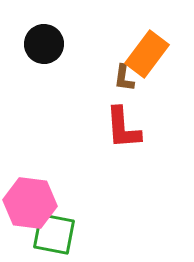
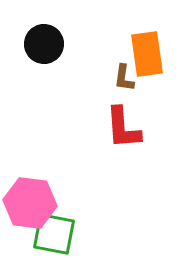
orange rectangle: rotated 45 degrees counterclockwise
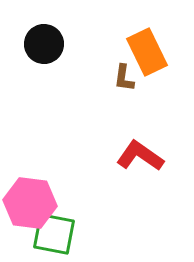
orange rectangle: moved 2 px up; rotated 18 degrees counterclockwise
red L-shape: moved 17 px right, 28 px down; rotated 129 degrees clockwise
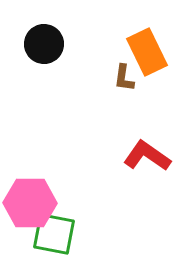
red L-shape: moved 7 px right
pink hexagon: rotated 6 degrees counterclockwise
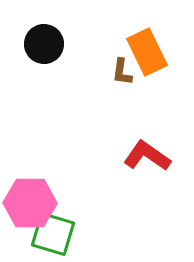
brown L-shape: moved 2 px left, 6 px up
green square: moved 1 px left; rotated 6 degrees clockwise
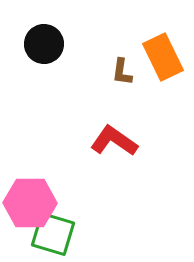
orange rectangle: moved 16 px right, 5 px down
red L-shape: moved 33 px left, 15 px up
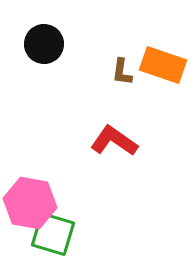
orange rectangle: moved 8 px down; rotated 45 degrees counterclockwise
pink hexagon: rotated 9 degrees clockwise
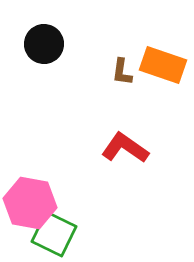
red L-shape: moved 11 px right, 7 px down
green square: moved 1 px right; rotated 9 degrees clockwise
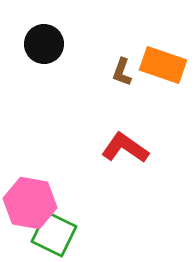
brown L-shape: rotated 12 degrees clockwise
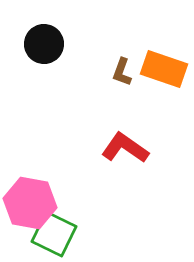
orange rectangle: moved 1 px right, 4 px down
